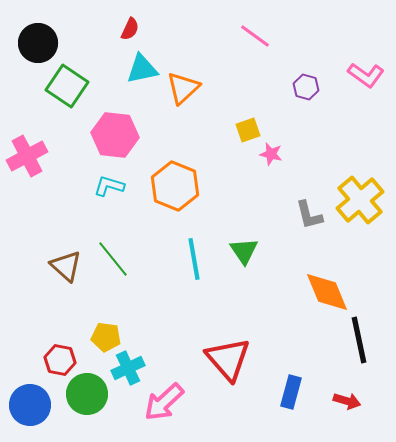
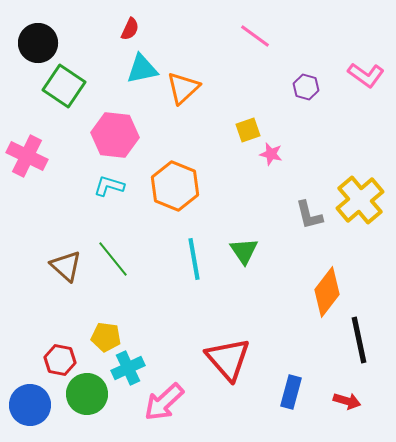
green square: moved 3 px left
pink cross: rotated 36 degrees counterclockwise
orange diamond: rotated 60 degrees clockwise
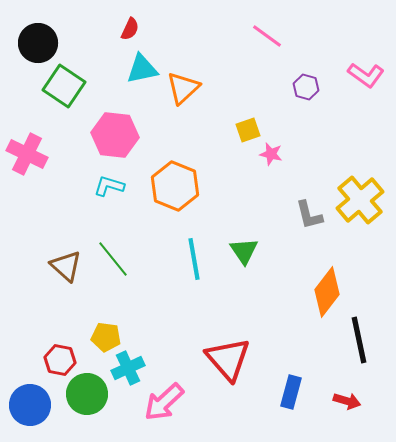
pink line: moved 12 px right
pink cross: moved 2 px up
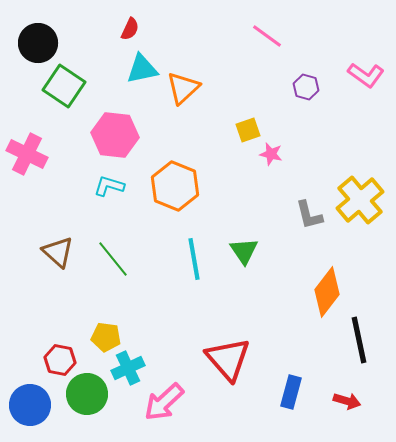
brown triangle: moved 8 px left, 14 px up
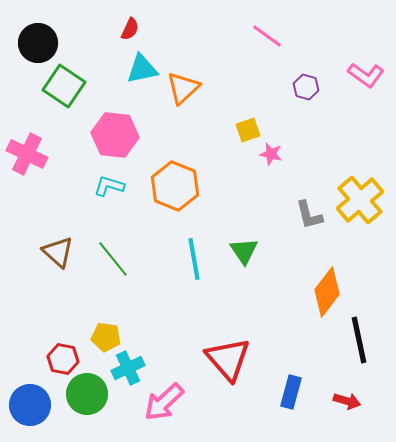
red hexagon: moved 3 px right, 1 px up
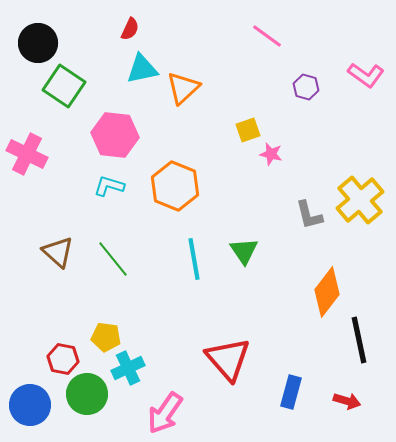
pink arrow: moved 1 px right, 11 px down; rotated 12 degrees counterclockwise
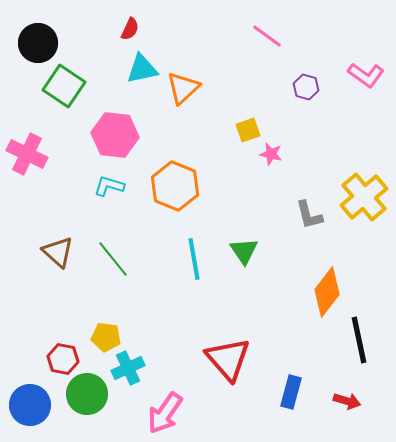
yellow cross: moved 4 px right, 3 px up
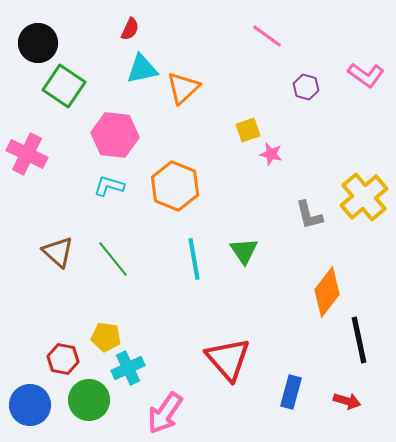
green circle: moved 2 px right, 6 px down
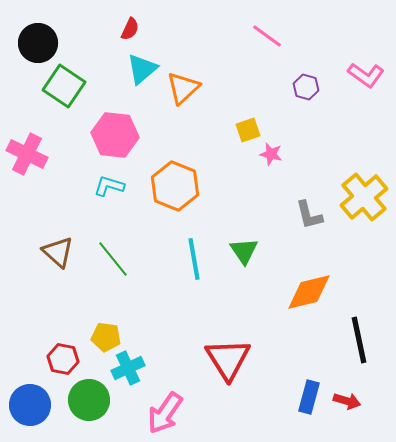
cyan triangle: rotated 28 degrees counterclockwise
orange diamond: moved 18 px left; rotated 39 degrees clockwise
red triangle: rotated 9 degrees clockwise
blue rectangle: moved 18 px right, 5 px down
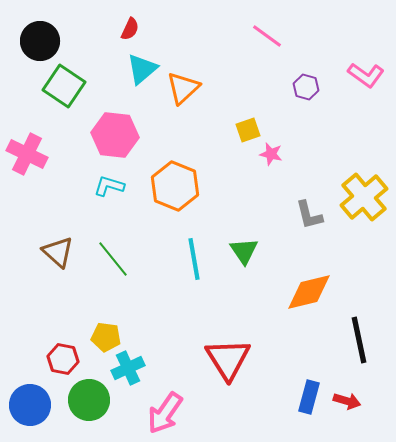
black circle: moved 2 px right, 2 px up
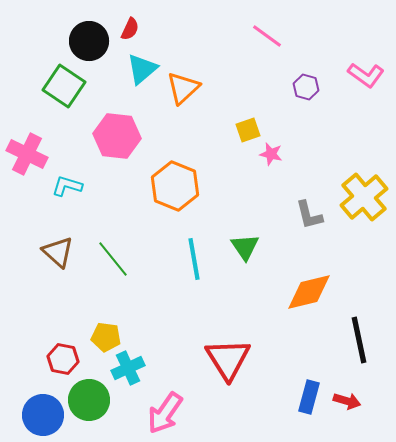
black circle: moved 49 px right
pink hexagon: moved 2 px right, 1 px down
cyan L-shape: moved 42 px left
green triangle: moved 1 px right, 4 px up
blue circle: moved 13 px right, 10 px down
